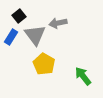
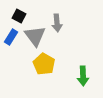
black square: rotated 24 degrees counterclockwise
gray arrow: moved 1 px left; rotated 84 degrees counterclockwise
gray triangle: moved 1 px down
green arrow: rotated 144 degrees counterclockwise
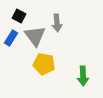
blue rectangle: moved 1 px down
yellow pentagon: rotated 20 degrees counterclockwise
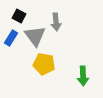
gray arrow: moved 1 px left, 1 px up
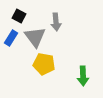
gray triangle: moved 1 px down
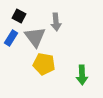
green arrow: moved 1 px left, 1 px up
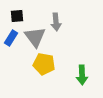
black square: moved 2 px left; rotated 32 degrees counterclockwise
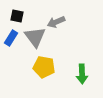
black square: rotated 16 degrees clockwise
gray arrow: rotated 72 degrees clockwise
yellow pentagon: moved 3 px down
green arrow: moved 1 px up
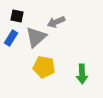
gray triangle: moved 1 px right; rotated 25 degrees clockwise
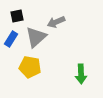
black square: rotated 24 degrees counterclockwise
blue rectangle: moved 1 px down
yellow pentagon: moved 14 px left
green arrow: moved 1 px left
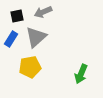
gray arrow: moved 13 px left, 10 px up
yellow pentagon: rotated 20 degrees counterclockwise
green arrow: rotated 24 degrees clockwise
